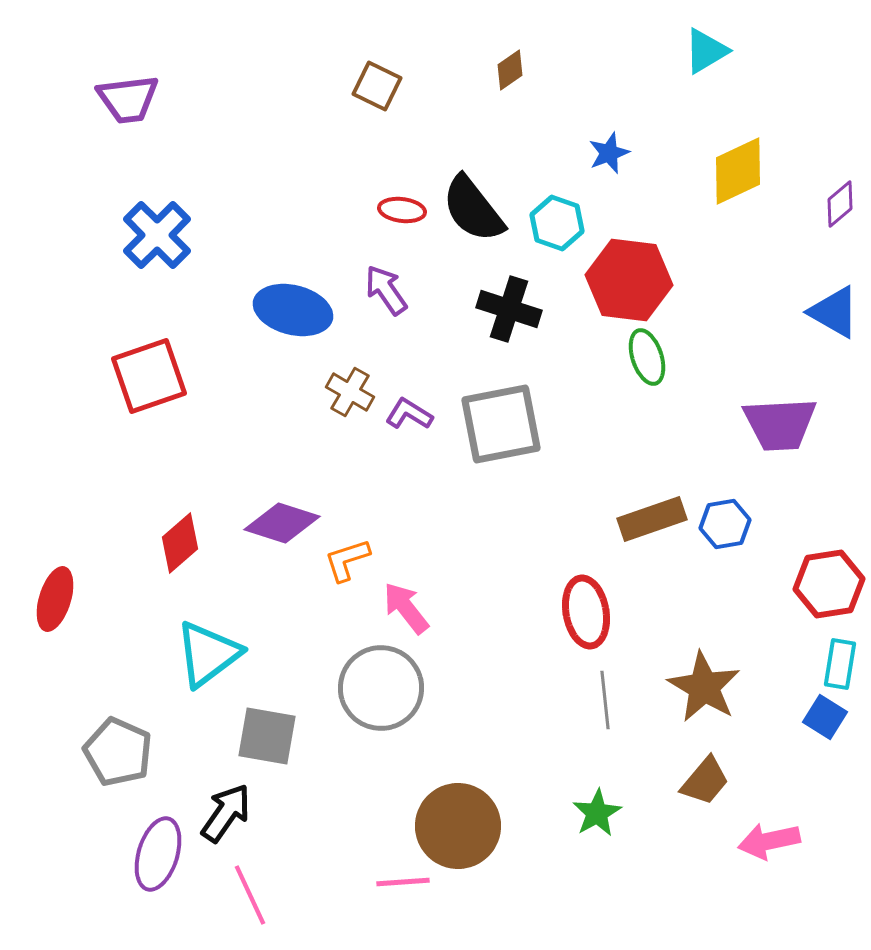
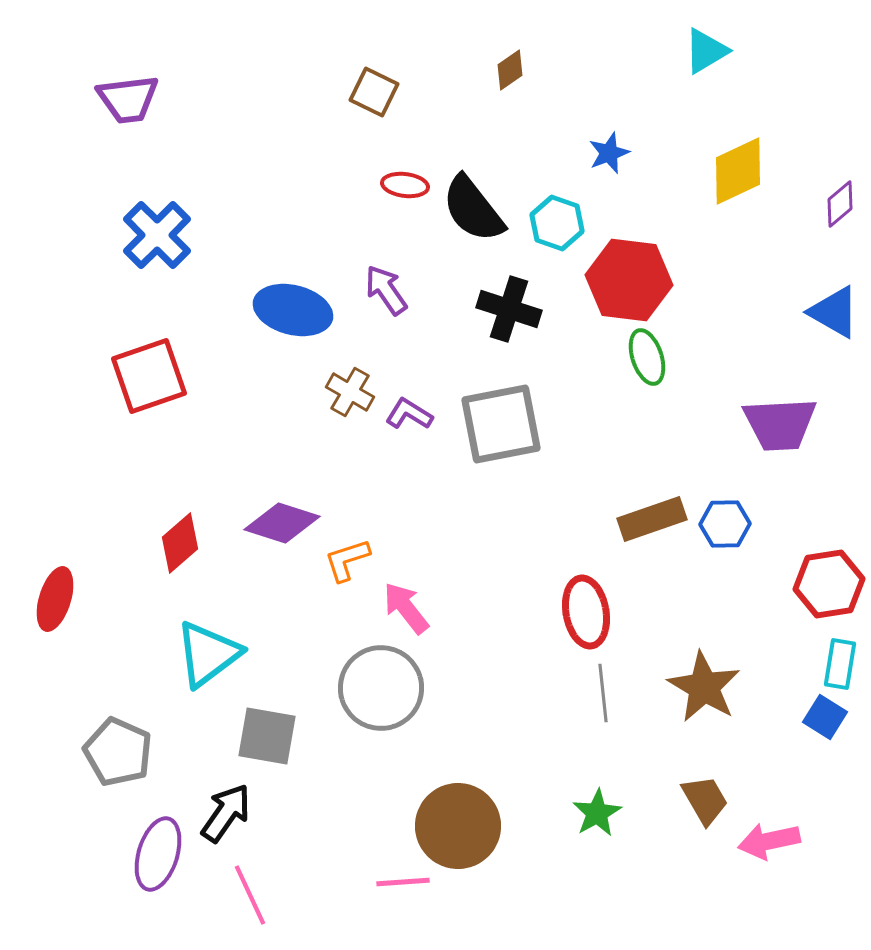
brown square at (377, 86): moved 3 px left, 6 px down
red ellipse at (402, 210): moved 3 px right, 25 px up
blue hexagon at (725, 524): rotated 9 degrees clockwise
gray line at (605, 700): moved 2 px left, 7 px up
brown trapezoid at (705, 781): moved 19 px down; rotated 70 degrees counterclockwise
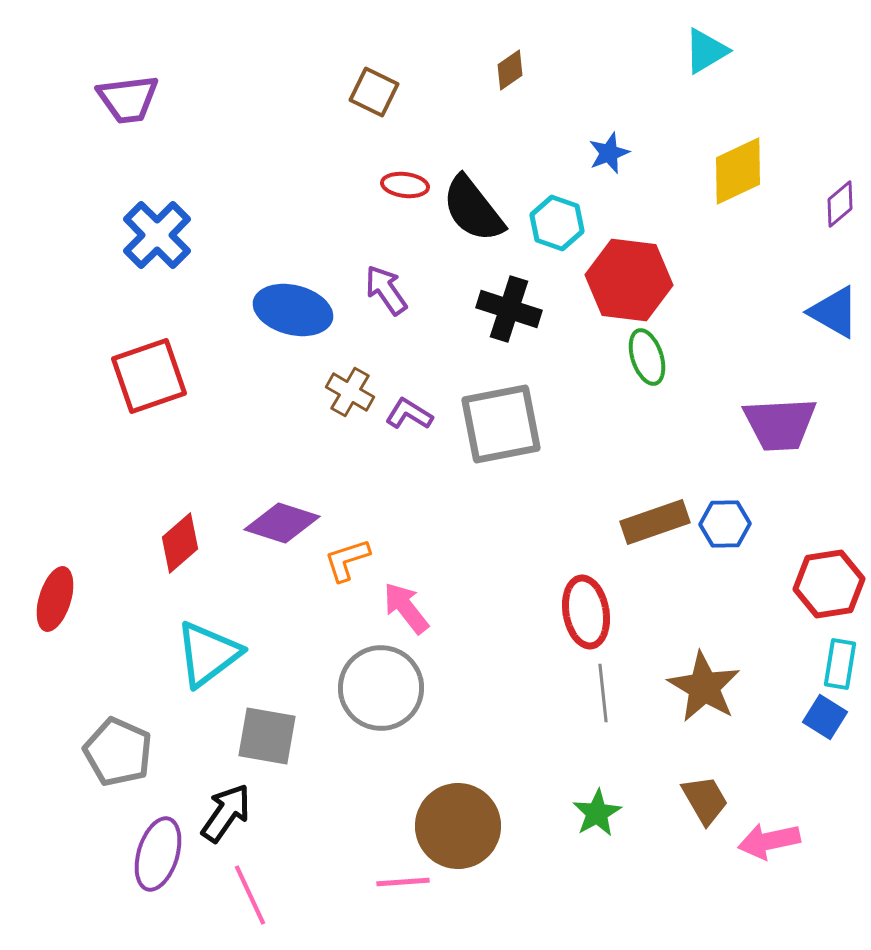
brown rectangle at (652, 519): moved 3 px right, 3 px down
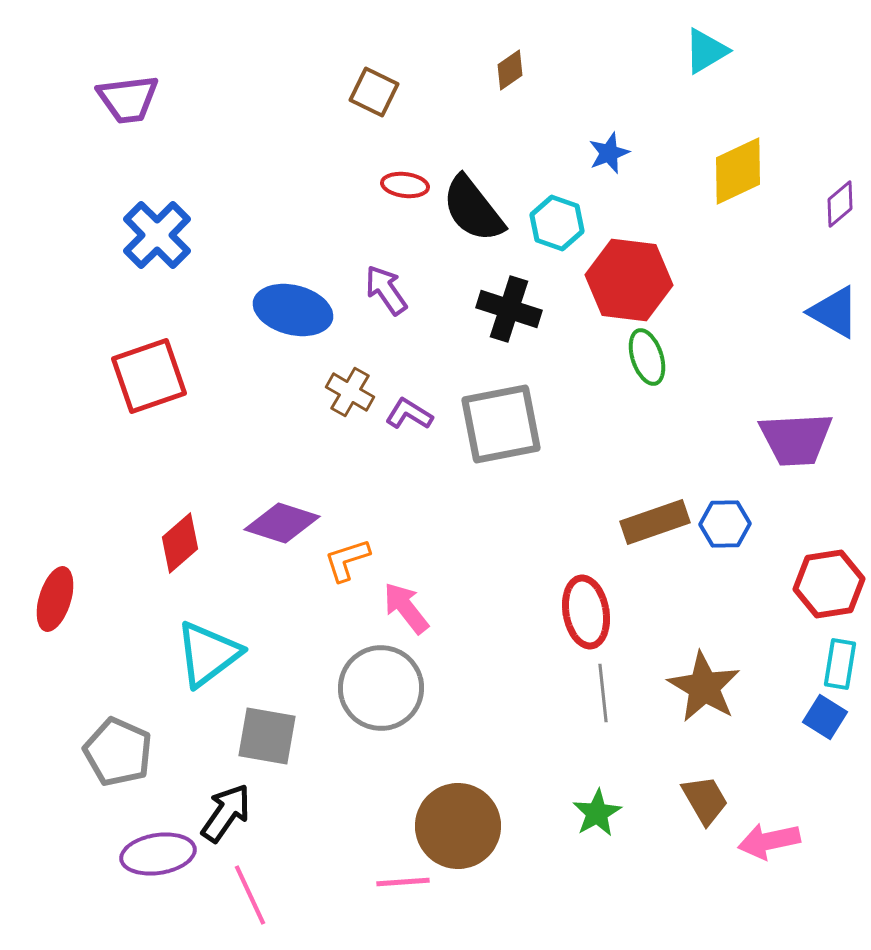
purple trapezoid at (780, 424): moved 16 px right, 15 px down
purple ellipse at (158, 854): rotated 64 degrees clockwise
